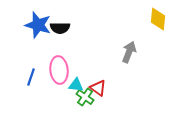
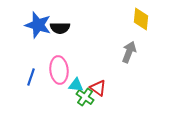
yellow diamond: moved 17 px left
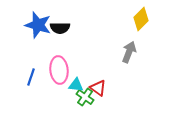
yellow diamond: rotated 40 degrees clockwise
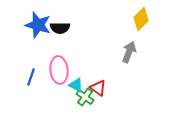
cyan triangle: rotated 21 degrees clockwise
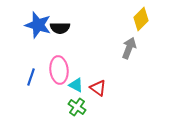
gray arrow: moved 4 px up
green cross: moved 8 px left, 10 px down
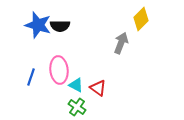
black semicircle: moved 2 px up
gray arrow: moved 8 px left, 5 px up
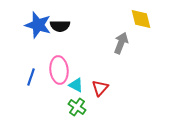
yellow diamond: rotated 60 degrees counterclockwise
red triangle: moved 2 px right; rotated 36 degrees clockwise
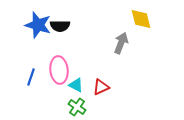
red triangle: moved 1 px right, 1 px up; rotated 24 degrees clockwise
